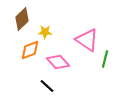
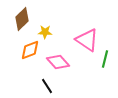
black line: rotated 14 degrees clockwise
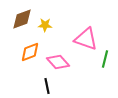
brown diamond: rotated 25 degrees clockwise
yellow star: moved 7 px up
pink triangle: moved 1 px left, 1 px up; rotated 15 degrees counterclockwise
orange diamond: moved 2 px down
black line: rotated 21 degrees clockwise
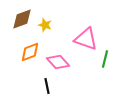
yellow star: rotated 16 degrees clockwise
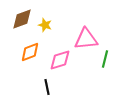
pink triangle: rotated 25 degrees counterclockwise
pink diamond: moved 2 px right, 2 px up; rotated 65 degrees counterclockwise
black line: moved 1 px down
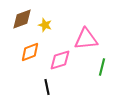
green line: moved 3 px left, 8 px down
